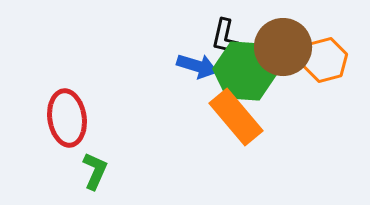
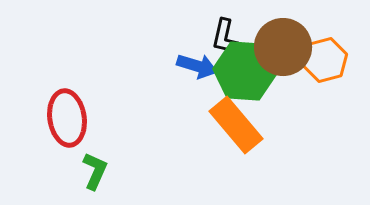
orange rectangle: moved 8 px down
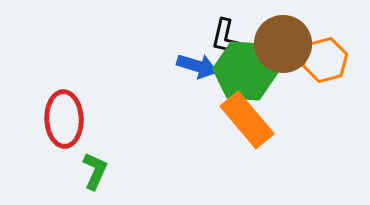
brown circle: moved 3 px up
red ellipse: moved 3 px left, 1 px down; rotated 6 degrees clockwise
orange rectangle: moved 11 px right, 5 px up
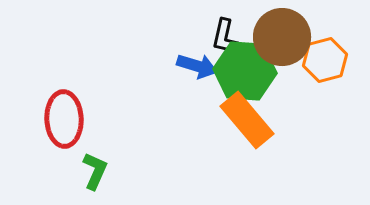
brown circle: moved 1 px left, 7 px up
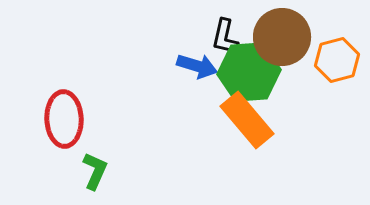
orange hexagon: moved 12 px right
green hexagon: moved 4 px right, 1 px down; rotated 8 degrees counterclockwise
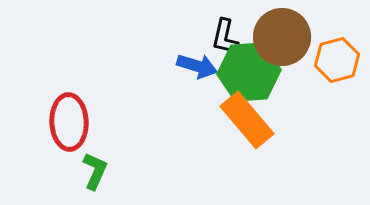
red ellipse: moved 5 px right, 3 px down
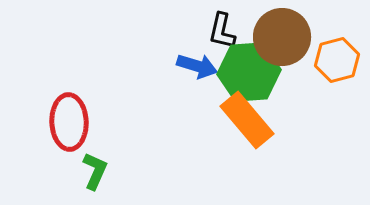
black L-shape: moved 3 px left, 6 px up
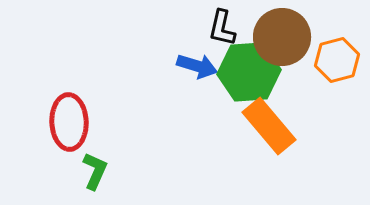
black L-shape: moved 3 px up
orange rectangle: moved 22 px right, 6 px down
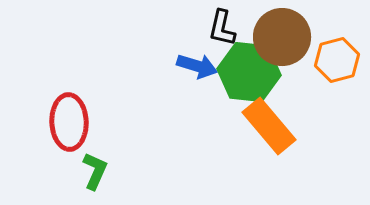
green hexagon: rotated 10 degrees clockwise
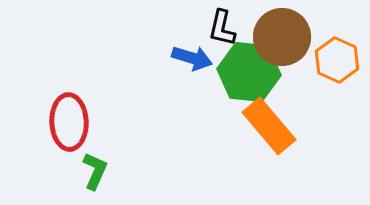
orange hexagon: rotated 21 degrees counterclockwise
blue arrow: moved 5 px left, 8 px up
